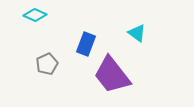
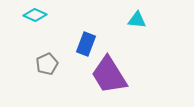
cyan triangle: moved 13 px up; rotated 30 degrees counterclockwise
purple trapezoid: moved 3 px left; rotated 6 degrees clockwise
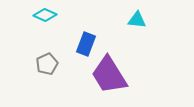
cyan diamond: moved 10 px right
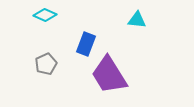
gray pentagon: moved 1 px left
